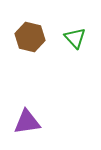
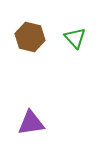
purple triangle: moved 4 px right, 1 px down
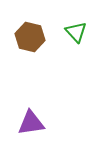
green triangle: moved 1 px right, 6 px up
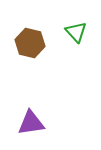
brown hexagon: moved 6 px down
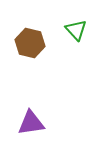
green triangle: moved 2 px up
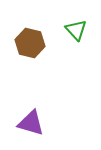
purple triangle: rotated 24 degrees clockwise
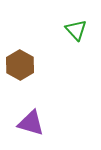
brown hexagon: moved 10 px left, 22 px down; rotated 16 degrees clockwise
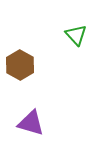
green triangle: moved 5 px down
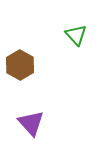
purple triangle: rotated 32 degrees clockwise
